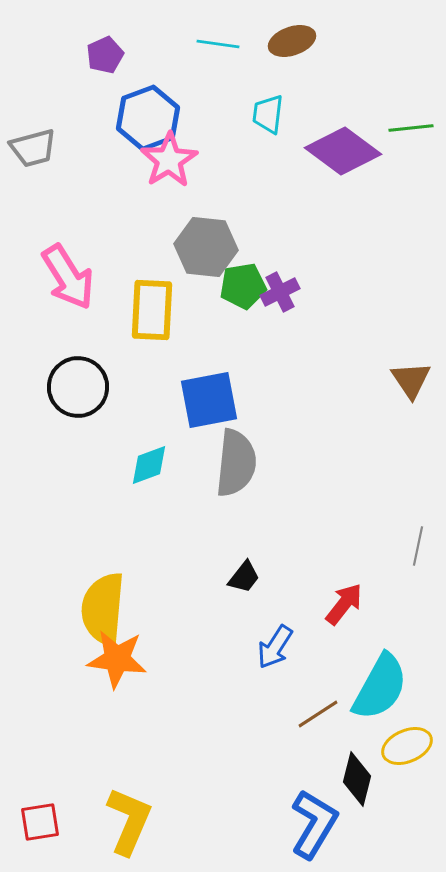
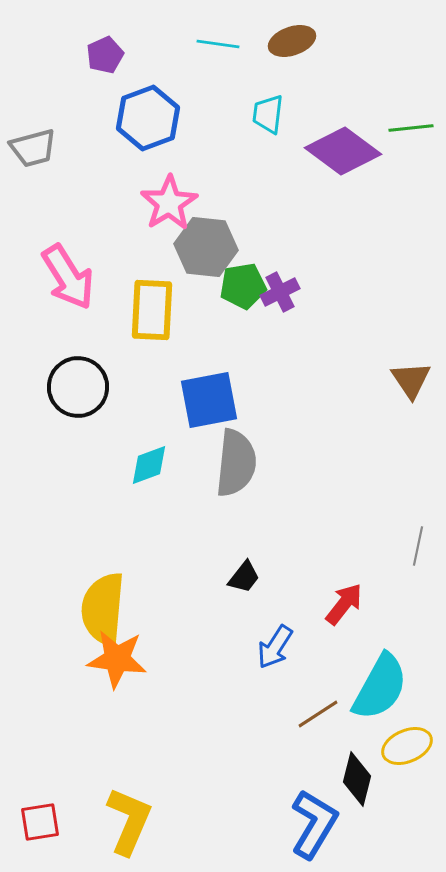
pink star: moved 43 px down
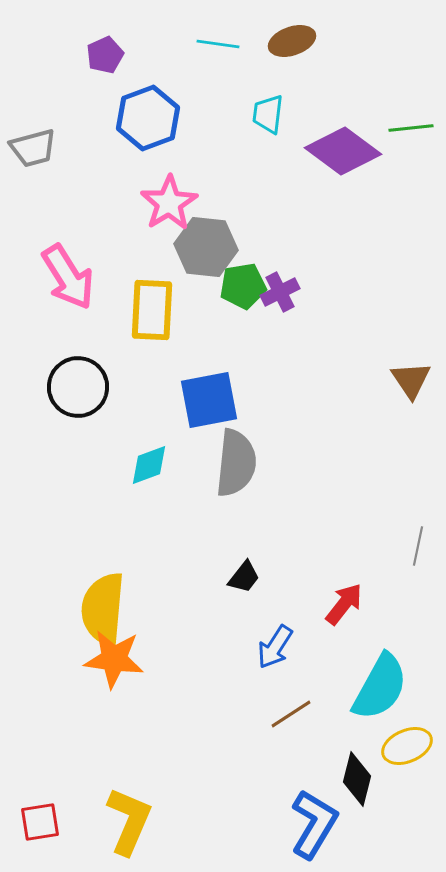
orange star: moved 3 px left
brown line: moved 27 px left
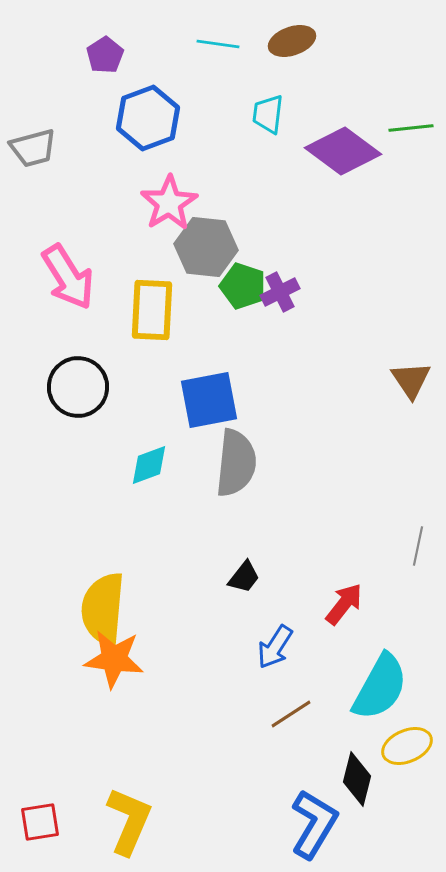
purple pentagon: rotated 9 degrees counterclockwise
green pentagon: rotated 27 degrees clockwise
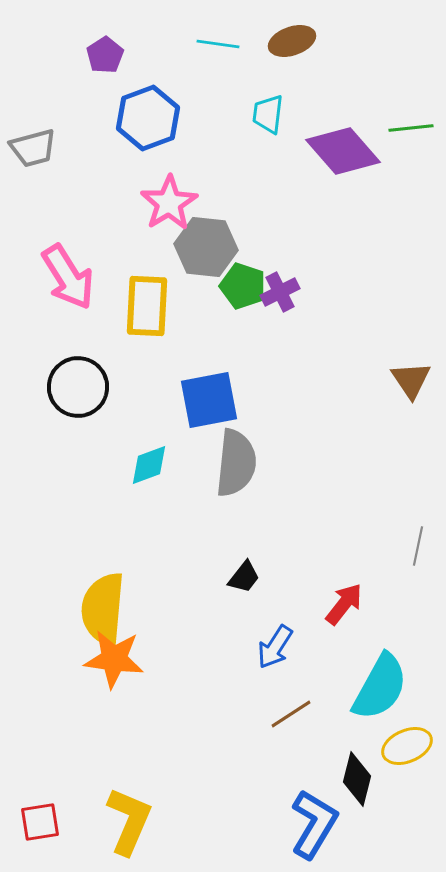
purple diamond: rotated 12 degrees clockwise
yellow rectangle: moved 5 px left, 4 px up
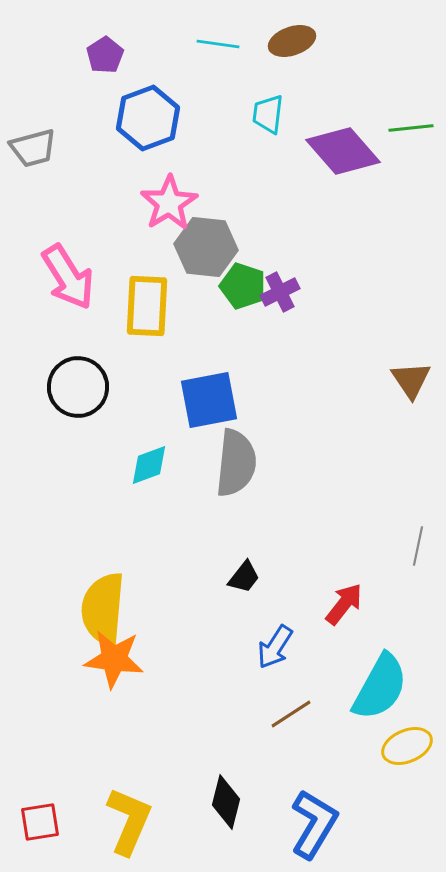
black diamond: moved 131 px left, 23 px down
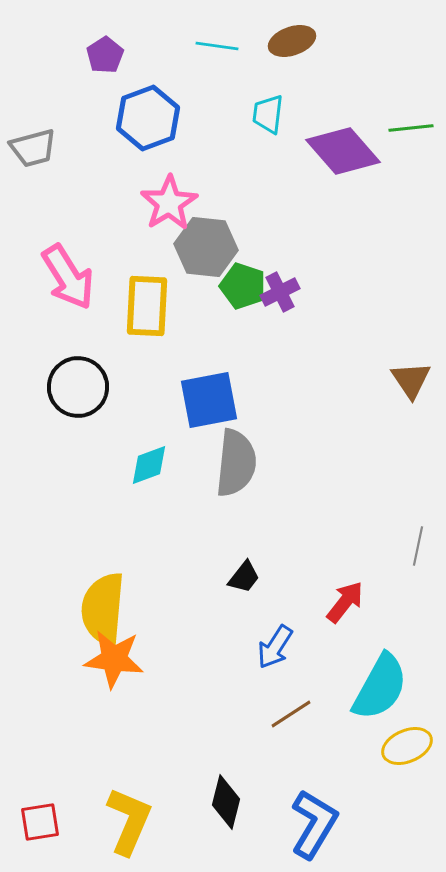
cyan line: moved 1 px left, 2 px down
red arrow: moved 1 px right, 2 px up
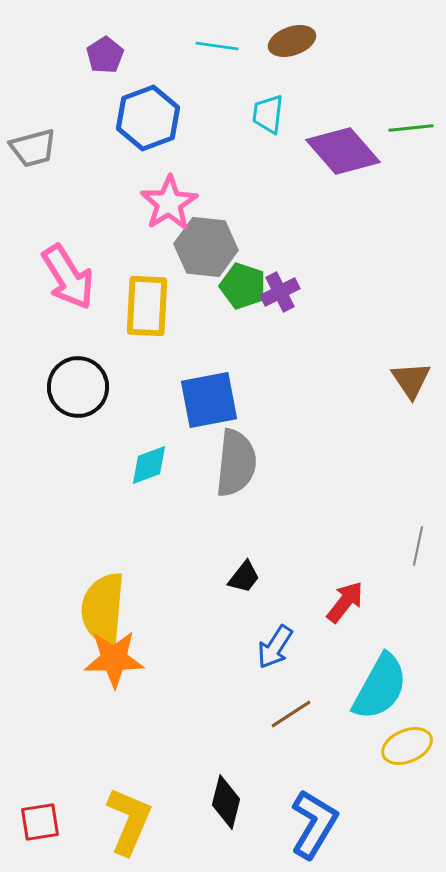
orange star: rotated 8 degrees counterclockwise
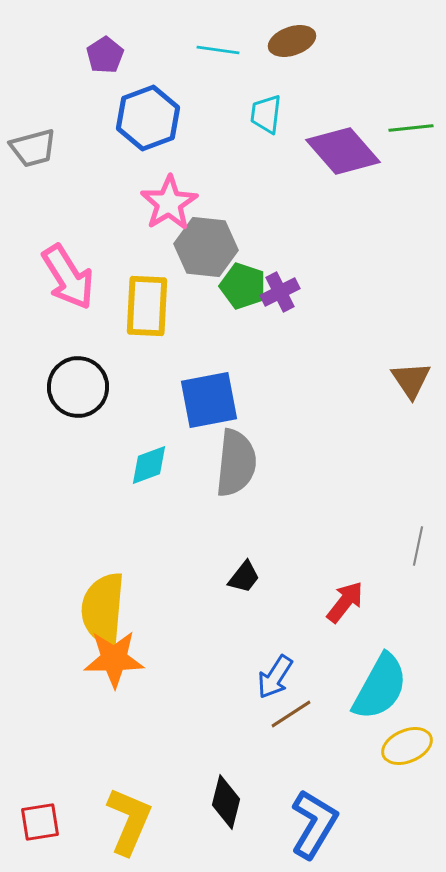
cyan line: moved 1 px right, 4 px down
cyan trapezoid: moved 2 px left
blue arrow: moved 30 px down
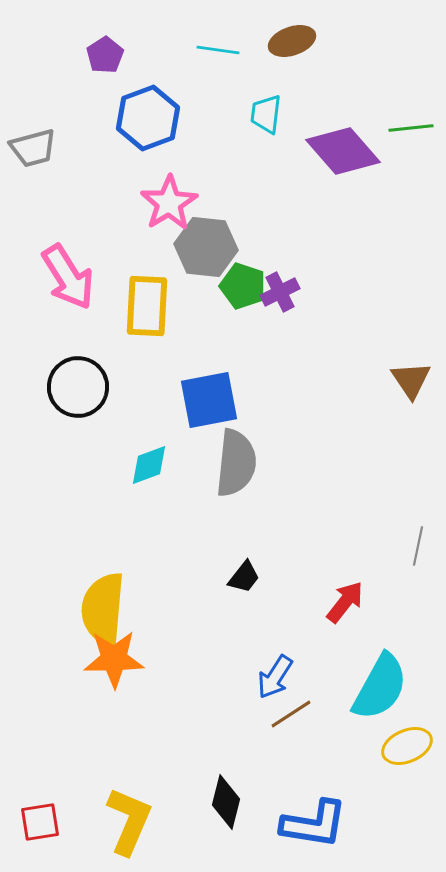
blue L-shape: rotated 68 degrees clockwise
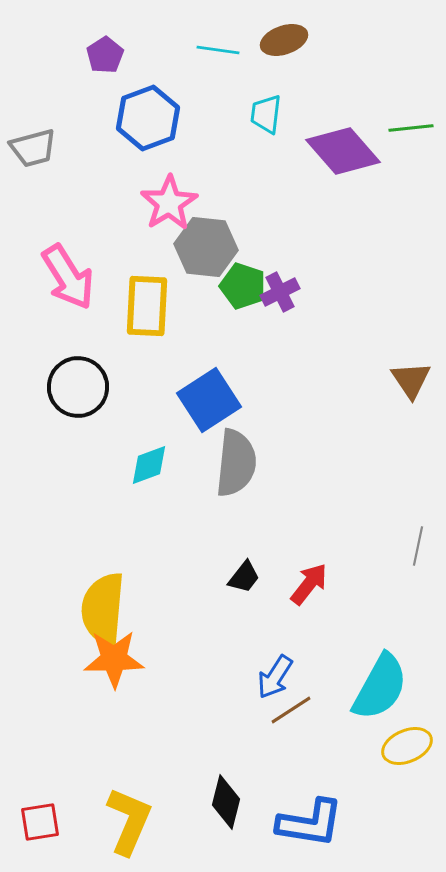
brown ellipse: moved 8 px left, 1 px up
blue square: rotated 22 degrees counterclockwise
red arrow: moved 36 px left, 18 px up
brown line: moved 4 px up
blue L-shape: moved 4 px left, 1 px up
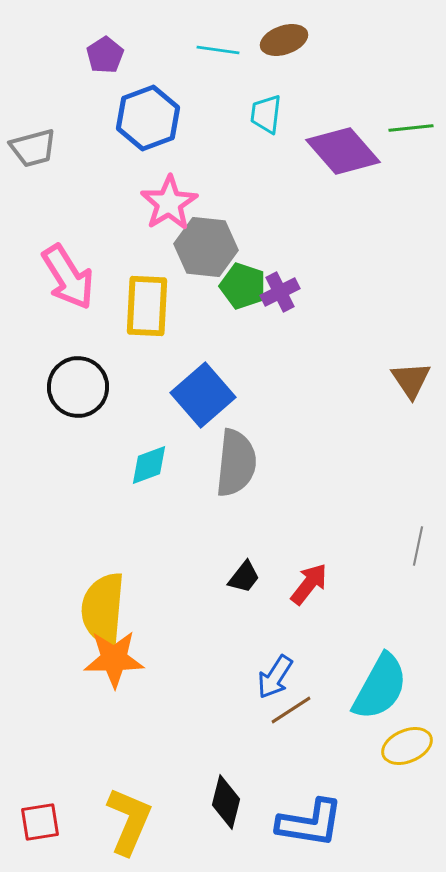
blue square: moved 6 px left, 5 px up; rotated 8 degrees counterclockwise
